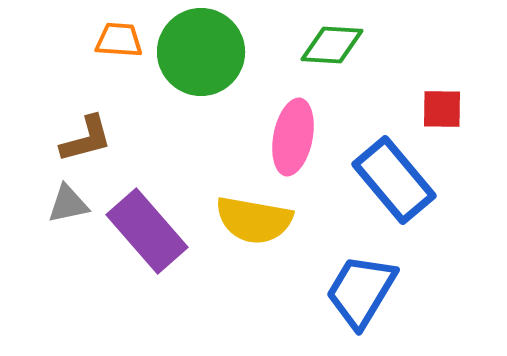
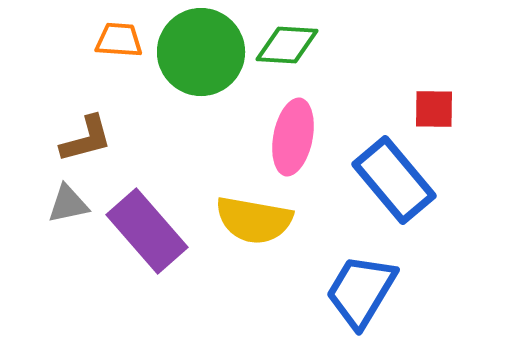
green diamond: moved 45 px left
red square: moved 8 px left
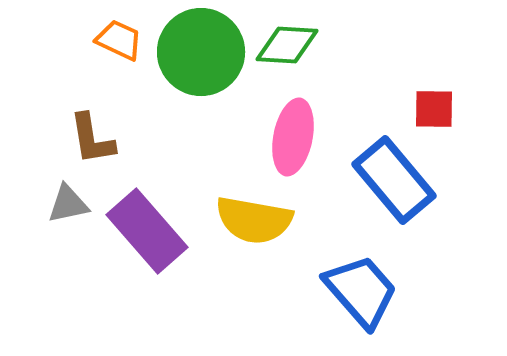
orange trapezoid: rotated 21 degrees clockwise
brown L-shape: moved 6 px right; rotated 96 degrees clockwise
blue trapezoid: rotated 108 degrees clockwise
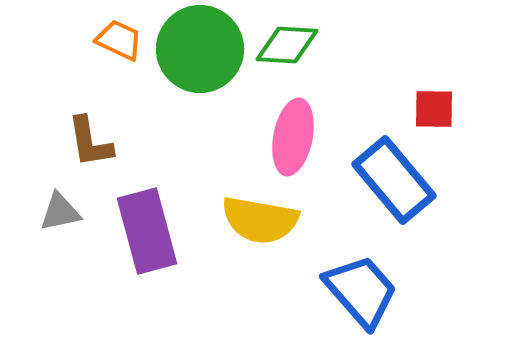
green circle: moved 1 px left, 3 px up
brown L-shape: moved 2 px left, 3 px down
gray triangle: moved 8 px left, 8 px down
yellow semicircle: moved 6 px right
purple rectangle: rotated 26 degrees clockwise
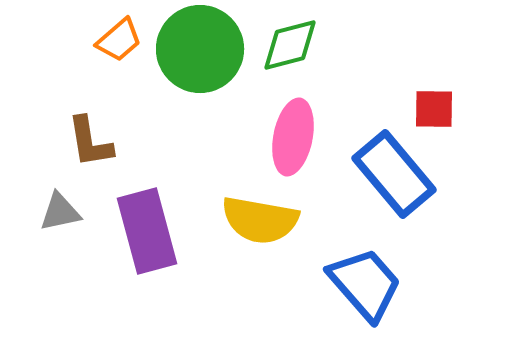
orange trapezoid: rotated 114 degrees clockwise
green diamond: moved 3 px right; rotated 18 degrees counterclockwise
blue rectangle: moved 6 px up
blue trapezoid: moved 4 px right, 7 px up
